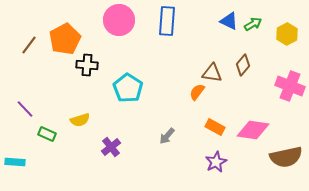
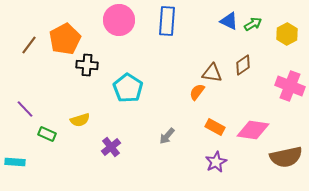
brown diamond: rotated 15 degrees clockwise
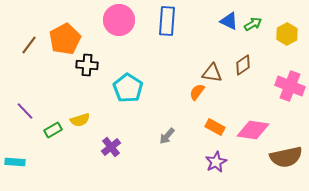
purple line: moved 2 px down
green rectangle: moved 6 px right, 4 px up; rotated 54 degrees counterclockwise
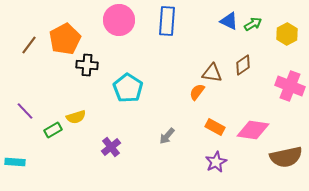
yellow semicircle: moved 4 px left, 3 px up
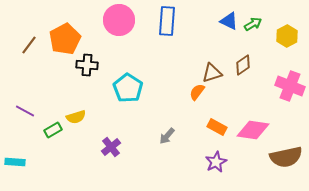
yellow hexagon: moved 2 px down
brown triangle: rotated 25 degrees counterclockwise
purple line: rotated 18 degrees counterclockwise
orange rectangle: moved 2 px right
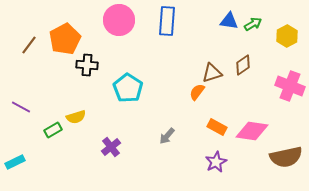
blue triangle: rotated 18 degrees counterclockwise
purple line: moved 4 px left, 4 px up
pink diamond: moved 1 px left, 1 px down
cyan rectangle: rotated 30 degrees counterclockwise
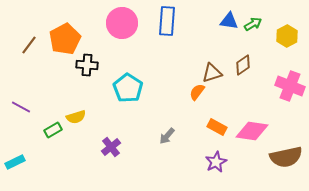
pink circle: moved 3 px right, 3 px down
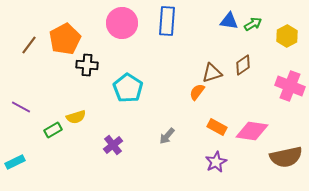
purple cross: moved 2 px right, 2 px up
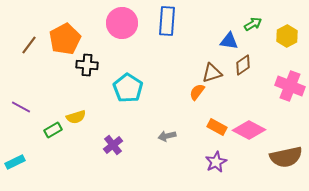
blue triangle: moved 20 px down
pink diamond: moved 3 px left, 1 px up; rotated 20 degrees clockwise
gray arrow: rotated 36 degrees clockwise
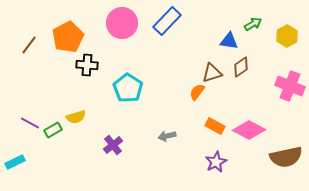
blue rectangle: rotated 40 degrees clockwise
orange pentagon: moved 3 px right, 2 px up
brown diamond: moved 2 px left, 2 px down
purple line: moved 9 px right, 16 px down
orange rectangle: moved 2 px left, 1 px up
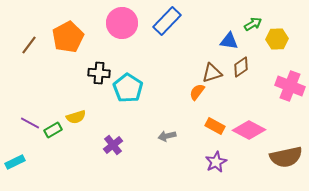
yellow hexagon: moved 10 px left, 3 px down; rotated 25 degrees clockwise
black cross: moved 12 px right, 8 px down
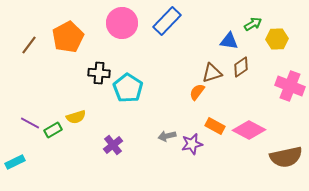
purple star: moved 24 px left, 18 px up; rotated 15 degrees clockwise
